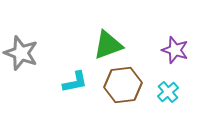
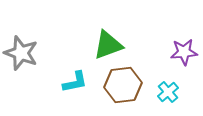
purple star: moved 9 px right, 2 px down; rotated 24 degrees counterclockwise
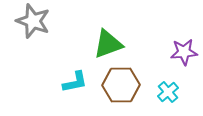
green triangle: moved 1 px up
gray star: moved 12 px right, 32 px up
brown hexagon: moved 2 px left; rotated 6 degrees clockwise
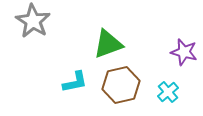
gray star: rotated 12 degrees clockwise
purple star: rotated 20 degrees clockwise
brown hexagon: rotated 12 degrees counterclockwise
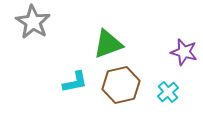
gray star: moved 1 px down
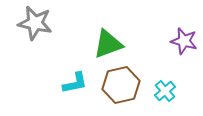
gray star: moved 2 px right, 1 px down; rotated 20 degrees counterclockwise
purple star: moved 11 px up
cyan L-shape: moved 1 px down
cyan cross: moved 3 px left, 1 px up
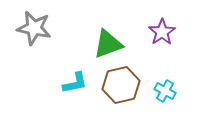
gray star: moved 1 px left, 5 px down
purple star: moved 22 px left, 9 px up; rotated 24 degrees clockwise
cyan cross: rotated 20 degrees counterclockwise
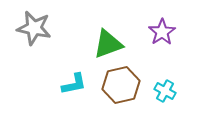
cyan L-shape: moved 1 px left, 1 px down
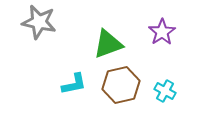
gray star: moved 5 px right, 6 px up
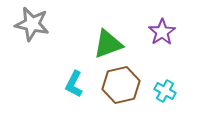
gray star: moved 7 px left, 2 px down
cyan L-shape: rotated 128 degrees clockwise
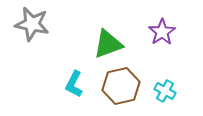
brown hexagon: moved 1 px down
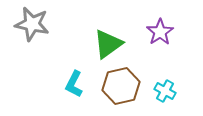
purple star: moved 2 px left
green triangle: rotated 16 degrees counterclockwise
